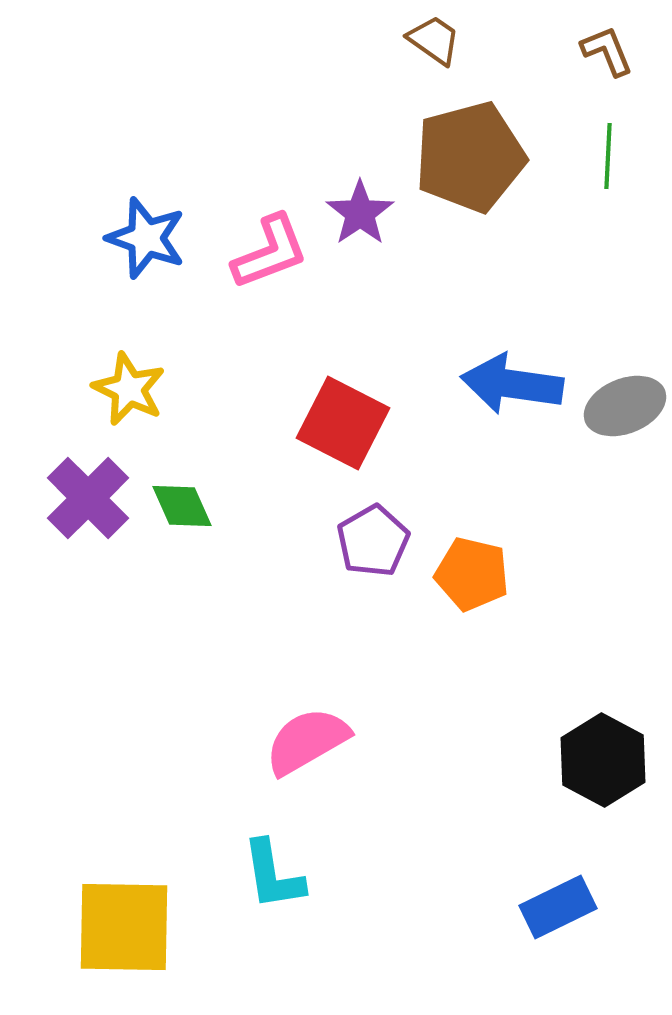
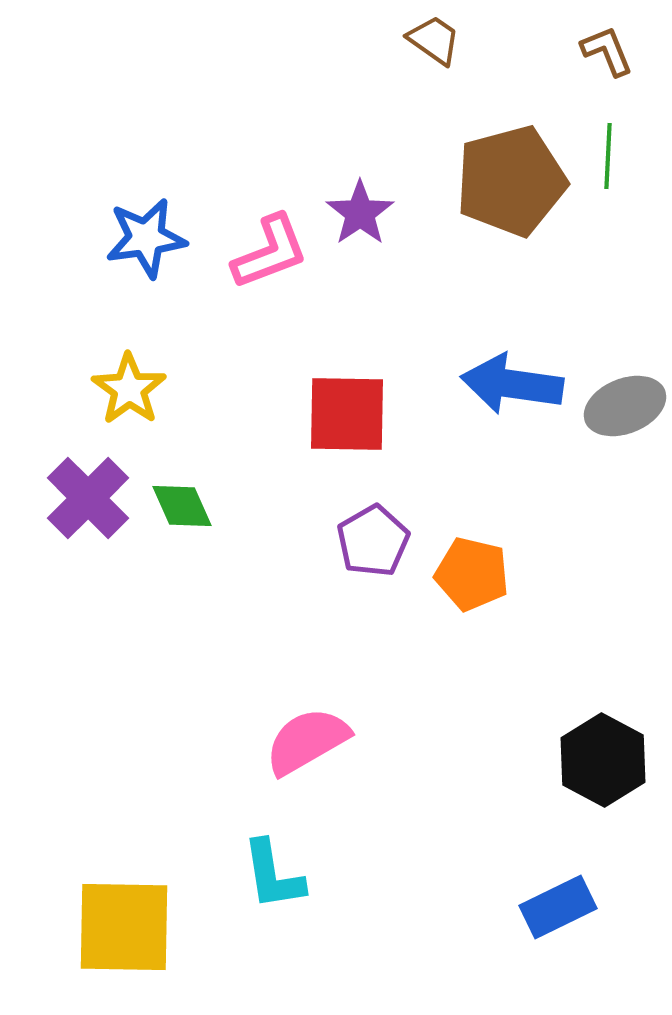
brown pentagon: moved 41 px right, 24 px down
blue star: rotated 28 degrees counterclockwise
yellow star: rotated 10 degrees clockwise
red square: moved 4 px right, 9 px up; rotated 26 degrees counterclockwise
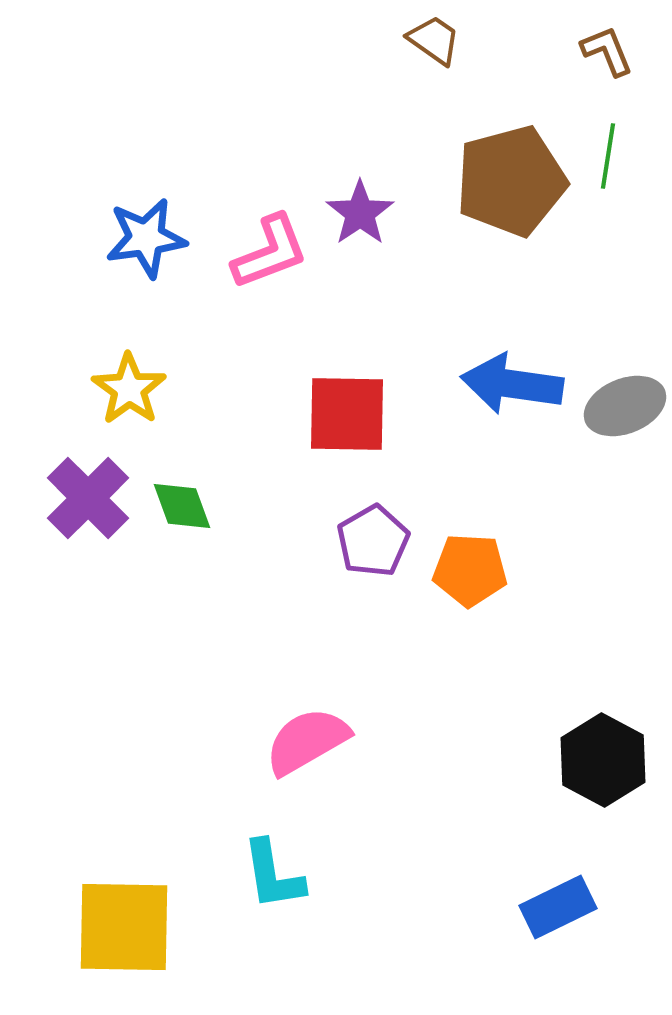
green line: rotated 6 degrees clockwise
green diamond: rotated 4 degrees clockwise
orange pentagon: moved 2 px left, 4 px up; rotated 10 degrees counterclockwise
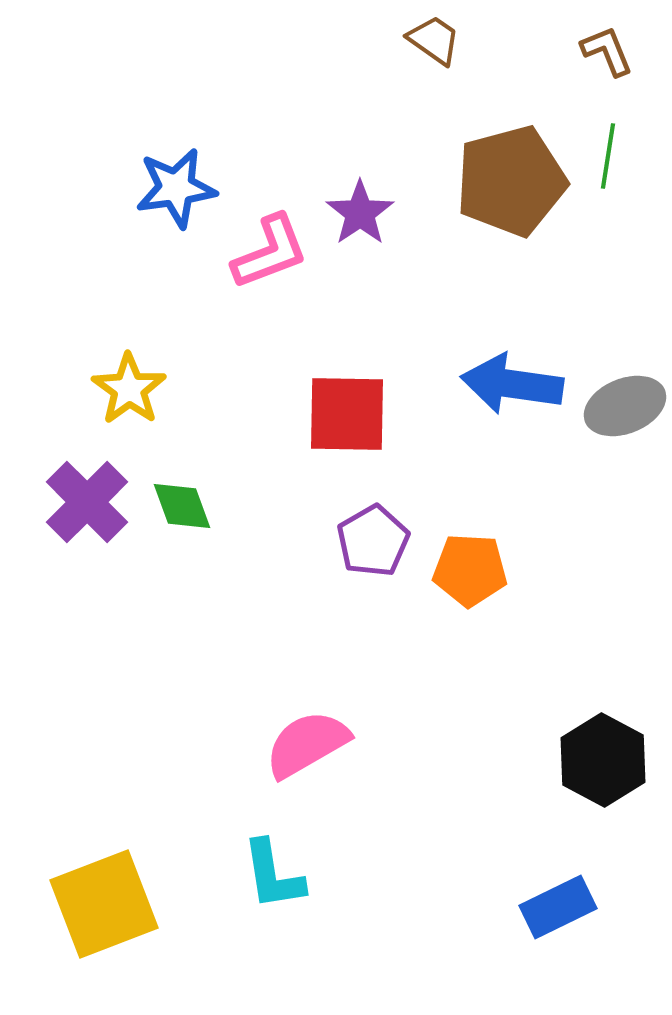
blue star: moved 30 px right, 50 px up
purple cross: moved 1 px left, 4 px down
pink semicircle: moved 3 px down
yellow square: moved 20 px left, 23 px up; rotated 22 degrees counterclockwise
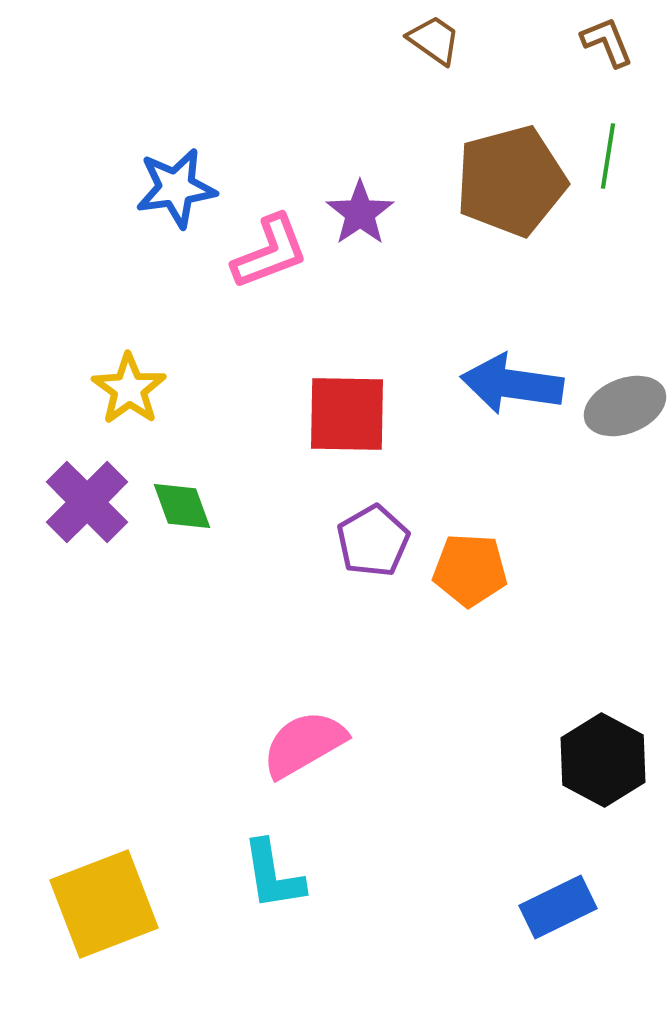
brown L-shape: moved 9 px up
pink semicircle: moved 3 px left
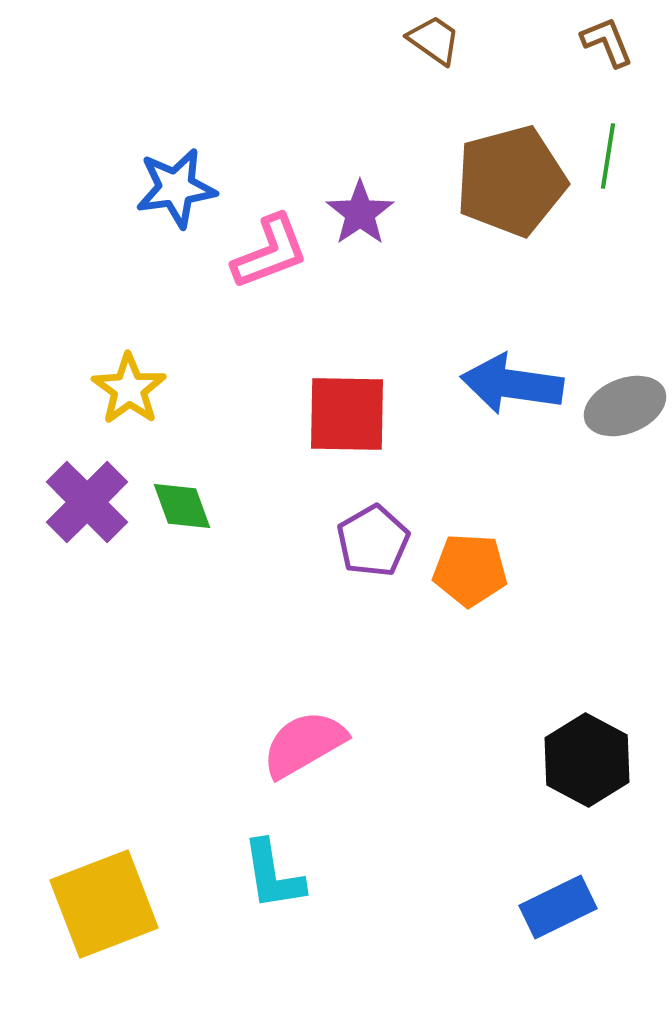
black hexagon: moved 16 px left
